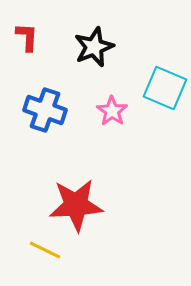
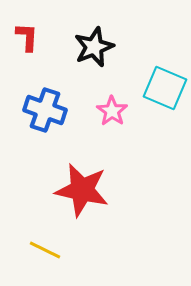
red star: moved 6 px right, 15 px up; rotated 16 degrees clockwise
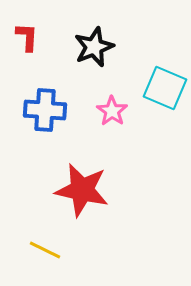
blue cross: rotated 15 degrees counterclockwise
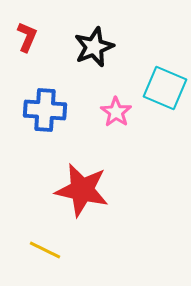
red L-shape: rotated 20 degrees clockwise
pink star: moved 4 px right, 1 px down
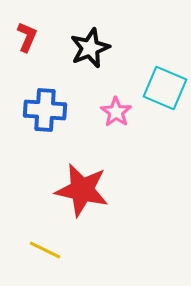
black star: moved 4 px left, 1 px down
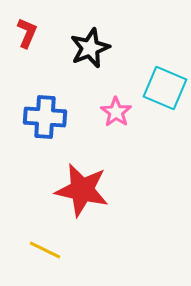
red L-shape: moved 4 px up
blue cross: moved 7 px down
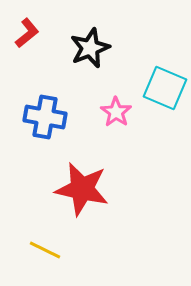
red L-shape: rotated 28 degrees clockwise
blue cross: rotated 6 degrees clockwise
red star: moved 1 px up
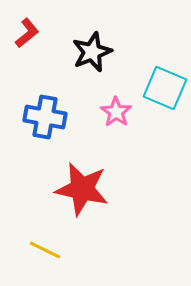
black star: moved 2 px right, 4 px down
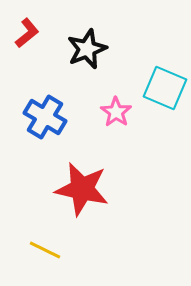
black star: moved 5 px left, 3 px up
blue cross: rotated 21 degrees clockwise
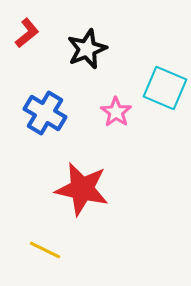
blue cross: moved 4 px up
